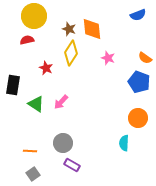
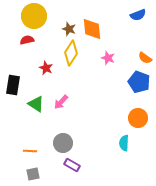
gray square: rotated 24 degrees clockwise
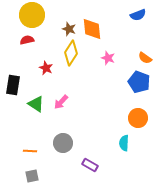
yellow circle: moved 2 px left, 1 px up
purple rectangle: moved 18 px right
gray square: moved 1 px left, 2 px down
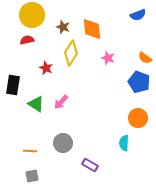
brown star: moved 6 px left, 2 px up
